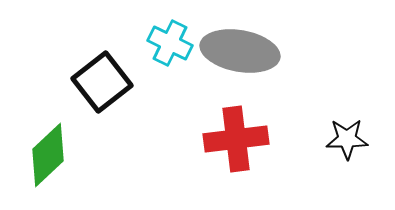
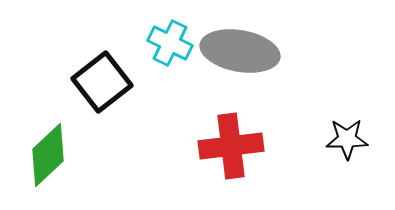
red cross: moved 5 px left, 7 px down
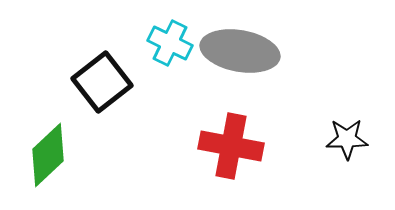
red cross: rotated 18 degrees clockwise
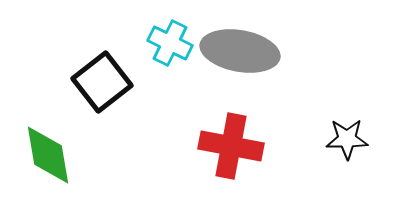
green diamond: rotated 56 degrees counterclockwise
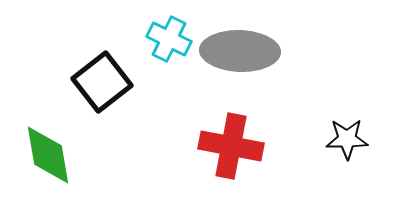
cyan cross: moved 1 px left, 4 px up
gray ellipse: rotated 8 degrees counterclockwise
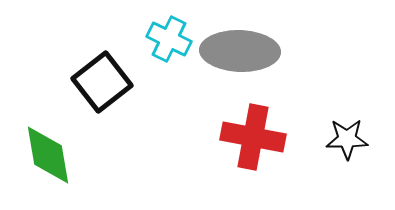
red cross: moved 22 px right, 9 px up
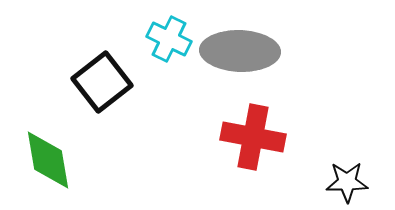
black star: moved 43 px down
green diamond: moved 5 px down
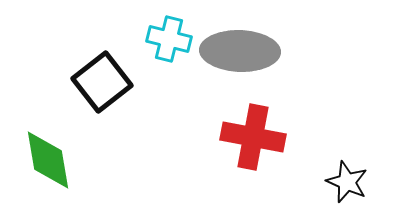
cyan cross: rotated 12 degrees counterclockwise
black star: rotated 24 degrees clockwise
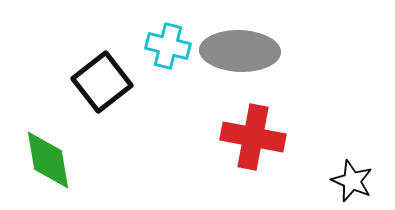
cyan cross: moved 1 px left, 7 px down
black star: moved 5 px right, 1 px up
